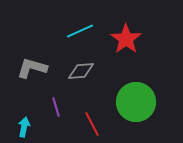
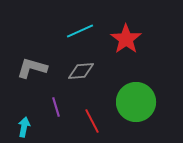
red line: moved 3 px up
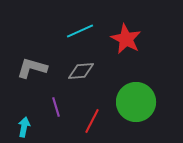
red star: rotated 8 degrees counterclockwise
red line: rotated 55 degrees clockwise
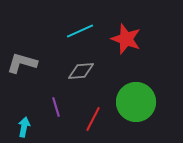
red star: rotated 8 degrees counterclockwise
gray L-shape: moved 10 px left, 5 px up
red line: moved 1 px right, 2 px up
